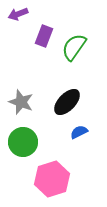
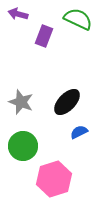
purple arrow: rotated 36 degrees clockwise
green semicircle: moved 4 px right, 28 px up; rotated 80 degrees clockwise
green circle: moved 4 px down
pink hexagon: moved 2 px right
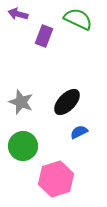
pink hexagon: moved 2 px right
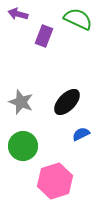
blue semicircle: moved 2 px right, 2 px down
pink hexagon: moved 1 px left, 2 px down
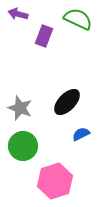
gray star: moved 1 px left, 6 px down
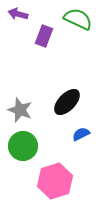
gray star: moved 2 px down
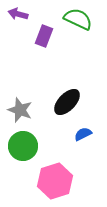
blue semicircle: moved 2 px right
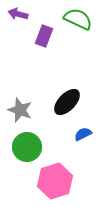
green circle: moved 4 px right, 1 px down
